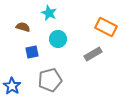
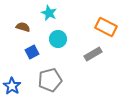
blue square: rotated 16 degrees counterclockwise
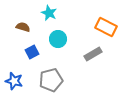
gray pentagon: moved 1 px right
blue star: moved 2 px right, 5 px up; rotated 18 degrees counterclockwise
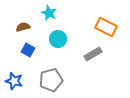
brown semicircle: rotated 32 degrees counterclockwise
blue square: moved 4 px left, 2 px up; rotated 32 degrees counterclockwise
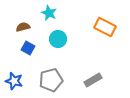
orange rectangle: moved 1 px left
blue square: moved 2 px up
gray rectangle: moved 26 px down
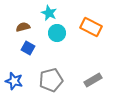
orange rectangle: moved 14 px left
cyan circle: moved 1 px left, 6 px up
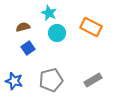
blue square: rotated 24 degrees clockwise
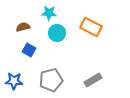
cyan star: rotated 21 degrees counterclockwise
blue square: moved 1 px right, 2 px down; rotated 24 degrees counterclockwise
blue star: rotated 12 degrees counterclockwise
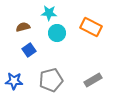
blue square: rotated 24 degrees clockwise
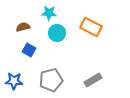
blue square: rotated 24 degrees counterclockwise
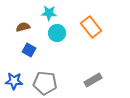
orange rectangle: rotated 25 degrees clockwise
gray pentagon: moved 6 px left, 3 px down; rotated 20 degrees clockwise
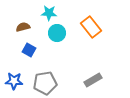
gray pentagon: rotated 15 degrees counterclockwise
